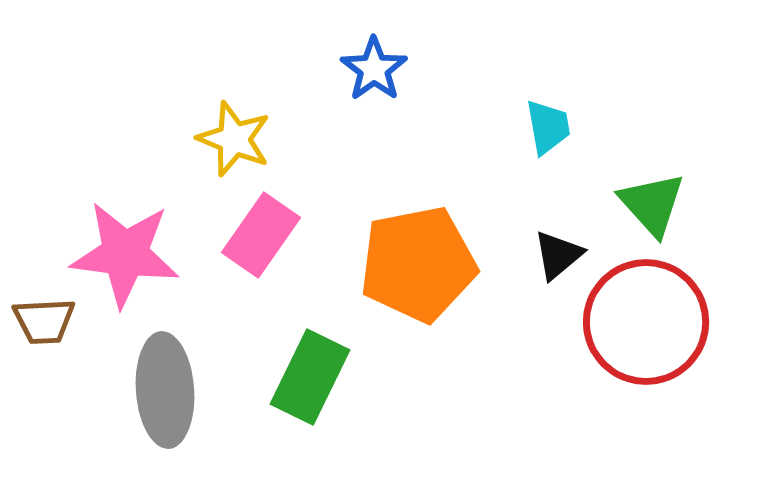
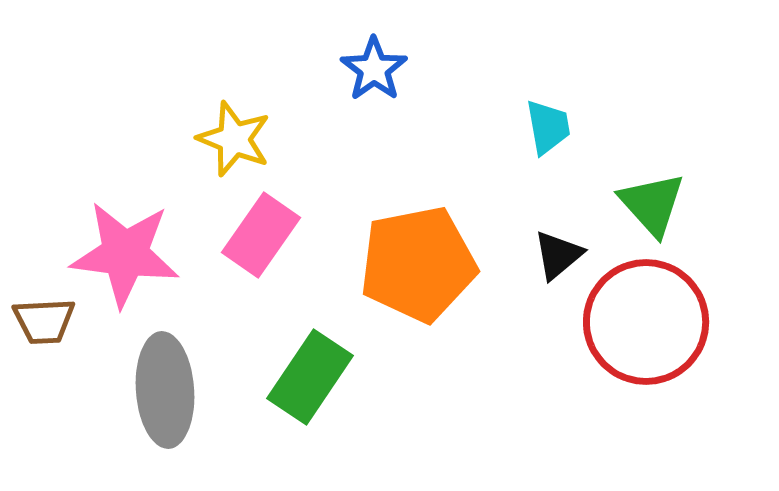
green rectangle: rotated 8 degrees clockwise
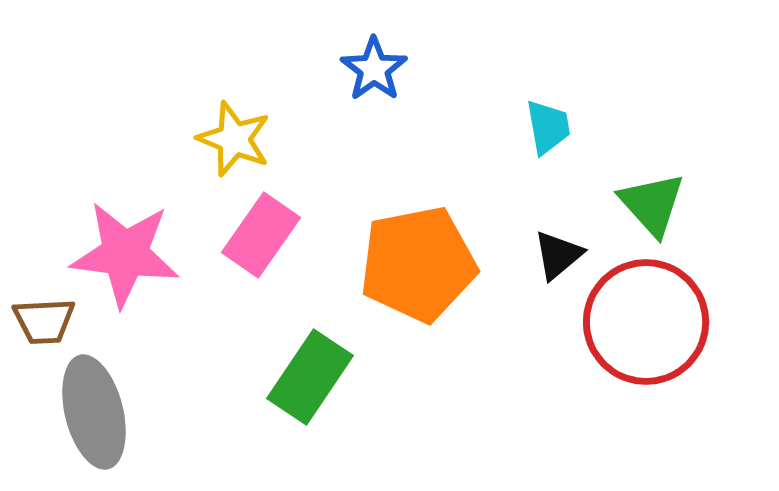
gray ellipse: moved 71 px left, 22 px down; rotated 10 degrees counterclockwise
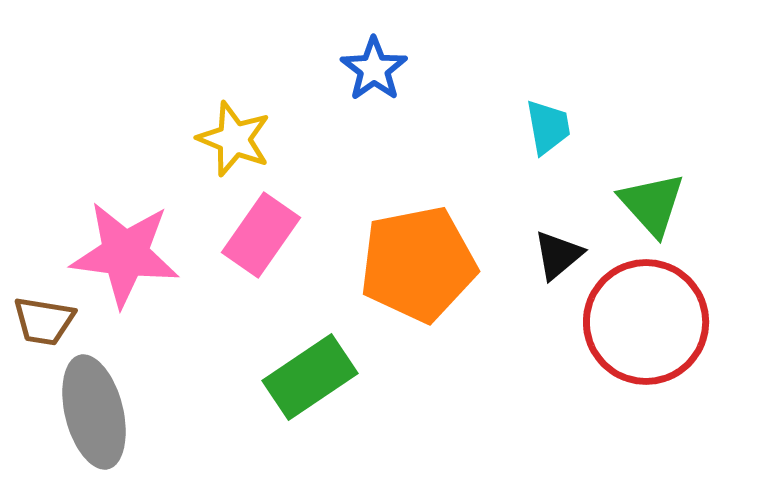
brown trapezoid: rotated 12 degrees clockwise
green rectangle: rotated 22 degrees clockwise
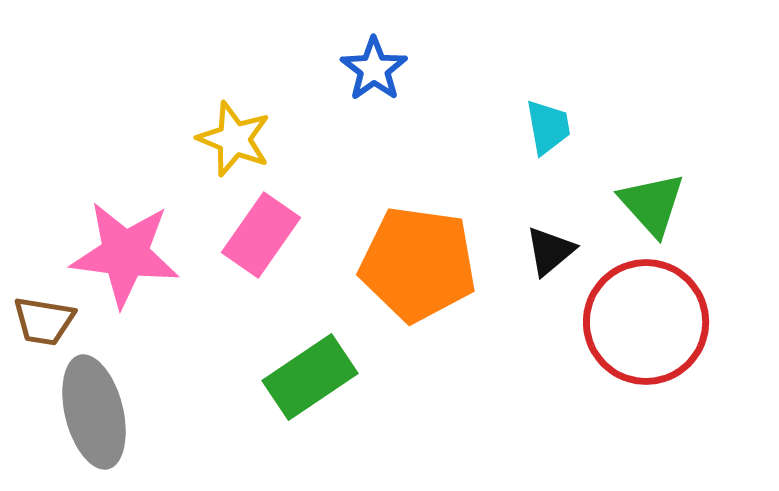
black triangle: moved 8 px left, 4 px up
orange pentagon: rotated 19 degrees clockwise
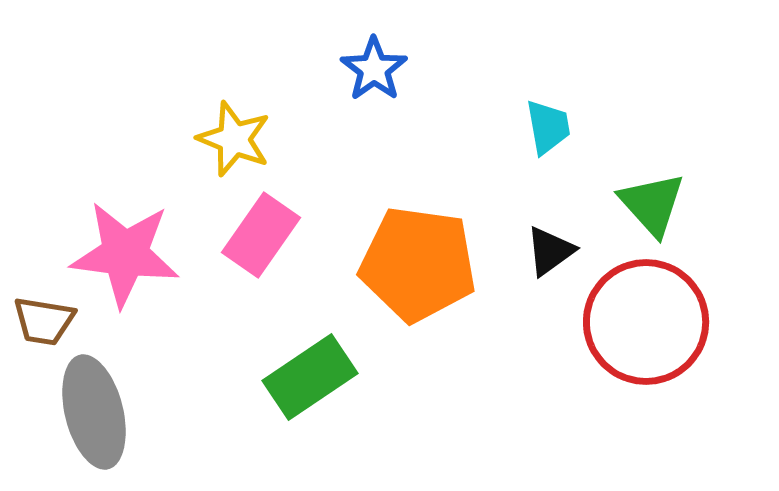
black triangle: rotated 4 degrees clockwise
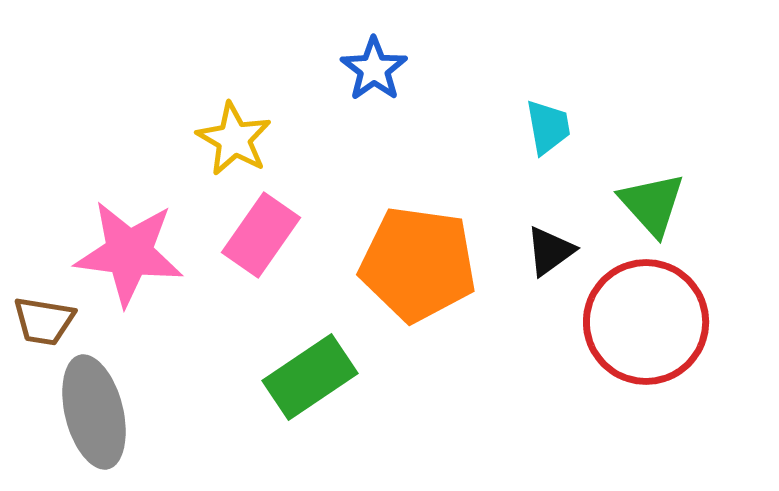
yellow star: rotated 8 degrees clockwise
pink star: moved 4 px right, 1 px up
